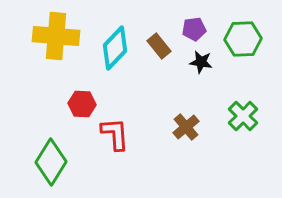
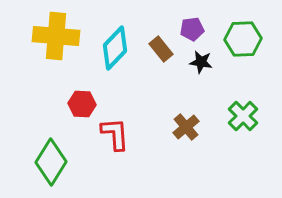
purple pentagon: moved 2 px left
brown rectangle: moved 2 px right, 3 px down
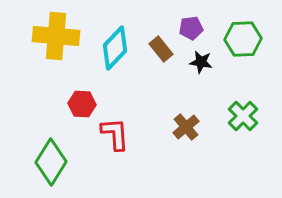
purple pentagon: moved 1 px left, 1 px up
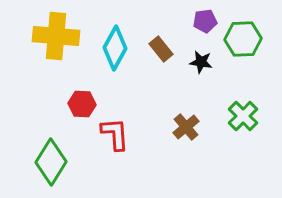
purple pentagon: moved 14 px right, 7 px up
cyan diamond: rotated 15 degrees counterclockwise
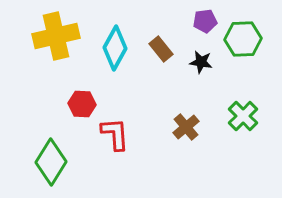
yellow cross: rotated 18 degrees counterclockwise
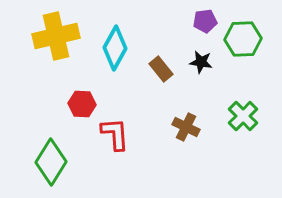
brown rectangle: moved 20 px down
brown cross: rotated 24 degrees counterclockwise
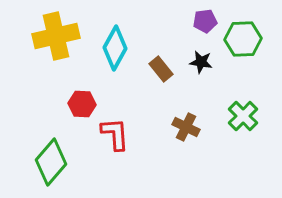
green diamond: rotated 9 degrees clockwise
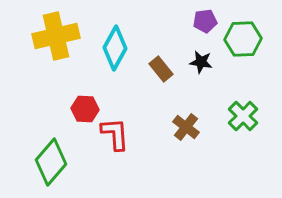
red hexagon: moved 3 px right, 5 px down
brown cross: rotated 12 degrees clockwise
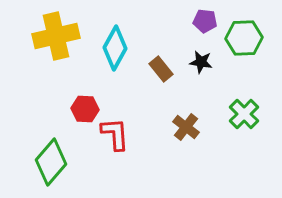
purple pentagon: rotated 15 degrees clockwise
green hexagon: moved 1 px right, 1 px up
green cross: moved 1 px right, 2 px up
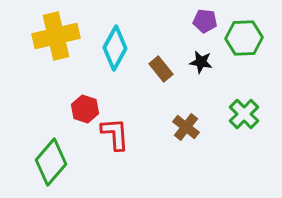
red hexagon: rotated 16 degrees clockwise
